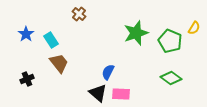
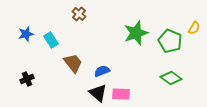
blue star: rotated 21 degrees clockwise
brown trapezoid: moved 14 px right
blue semicircle: moved 6 px left, 1 px up; rotated 42 degrees clockwise
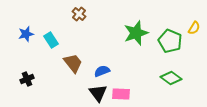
black triangle: rotated 12 degrees clockwise
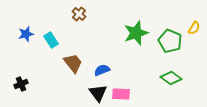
blue semicircle: moved 1 px up
black cross: moved 6 px left, 5 px down
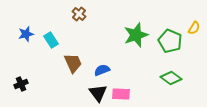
green star: moved 2 px down
brown trapezoid: rotated 15 degrees clockwise
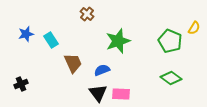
brown cross: moved 8 px right
green star: moved 18 px left, 6 px down
